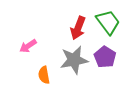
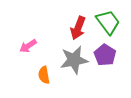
purple pentagon: moved 2 px up
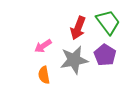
pink arrow: moved 15 px right
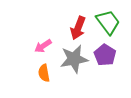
gray star: moved 1 px up
orange semicircle: moved 2 px up
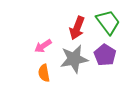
red arrow: moved 1 px left
